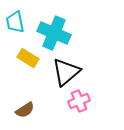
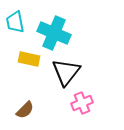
yellow rectangle: moved 1 px right, 1 px down; rotated 20 degrees counterclockwise
black triangle: rotated 12 degrees counterclockwise
pink cross: moved 3 px right, 2 px down
brown semicircle: rotated 12 degrees counterclockwise
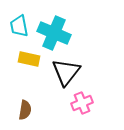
cyan trapezoid: moved 4 px right, 4 px down
brown semicircle: rotated 36 degrees counterclockwise
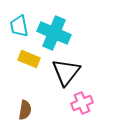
yellow rectangle: rotated 10 degrees clockwise
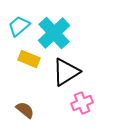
cyan trapezoid: rotated 60 degrees clockwise
cyan cross: rotated 24 degrees clockwise
black triangle: rotated 20 degrees clockwise
brown semicircle: rotated 60 degrees counterclockwise
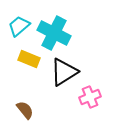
cyan cross: rotated 20 degrees counterclockwise
black triangle: moved 2 px left
pink cross: moved 8 px right, 6 px up
brown semicircle: rotated 12 degrees clockwise
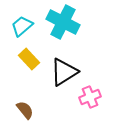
cyan trapezoid: moved 3 px right
cyan cross: moved 9 px right, 11 px up
yellow rectangle: rotated 25 degrees clockwise
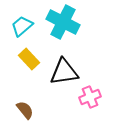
black triangle: rotated 24 degrees clockwise
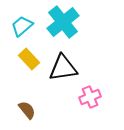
cyan cross: rotated 24 degrees clockwise
black triangle: moved 1 px left, 4 px up
brown semicircle: moved 2 px right
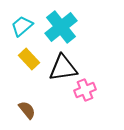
cyan cross: moved 2 px left, 5 px down
pink cross: moved 5 px left, 7 px up
